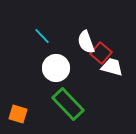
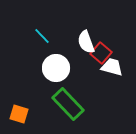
orange square: moved 1 px right
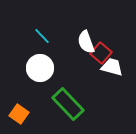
white circle: moved 16 px left
orange square: rotated 18 degrees clockwise
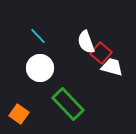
cyan line: moved 4 px left
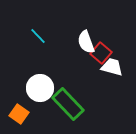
white circle: moved 20 px down
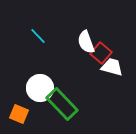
green rectangle: moved 6 px left
orange square: rotated 12 degrees counterclockwise
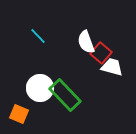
green rectangle: moved 3 px right, 9 px up
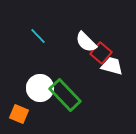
white semicircle: rotated 25 degrees counterclockwise
white trapezoid: moved 1 px up
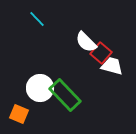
cyan line: moved 1 px left, 17 px up
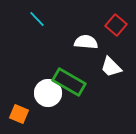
white semicircle: rotated 140 degrees clockwise
red square: moved 15 px right, 28 px up
white trapezoid: moved 1 px left, 1 px down; rotated 150 degrees counterclockwise
white circle: moved 8 px right, 5 px down
green rectangle: moved 4 px right, 13 px up; rotated 16 degrees counterclockwise
